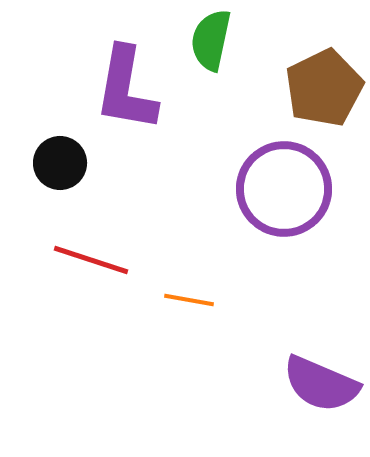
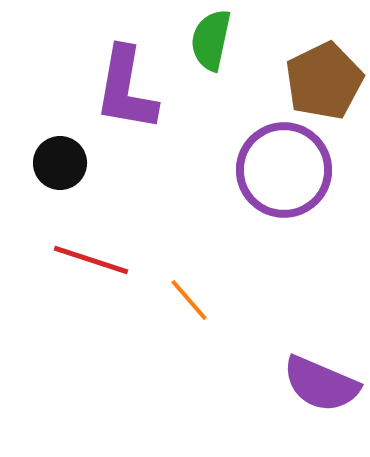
brown pentagon: moved 7 px up
purple circle: moved 19 px up
orange line: rotated 39 degrees clockwise
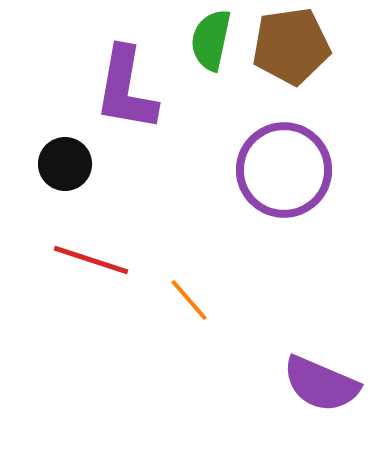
brown pentagon: moved 33 px left, 35 px up; rotated 18 degrees clockwise
black circle: moved 5 px right, 1 px down
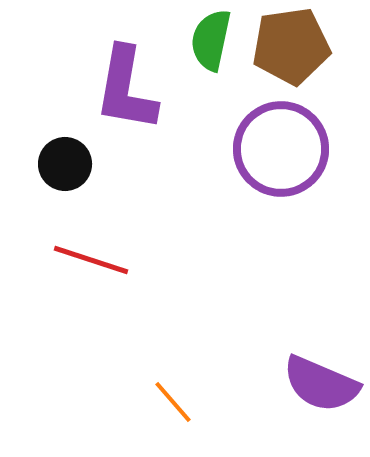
purple circle: moved 3 px left, 21 px up
orange line: moved 16 px left, 102 px down
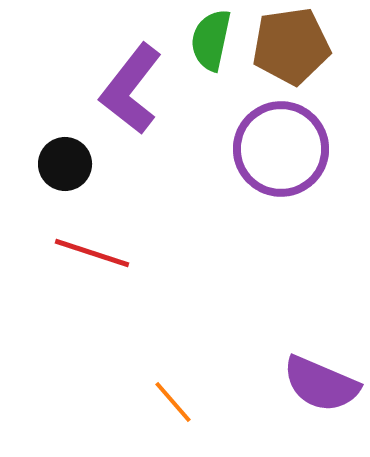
purple L-shape: moved 5 px right; rotated 28 degrees clockwise
red line: moved 1 px right, 7 px up
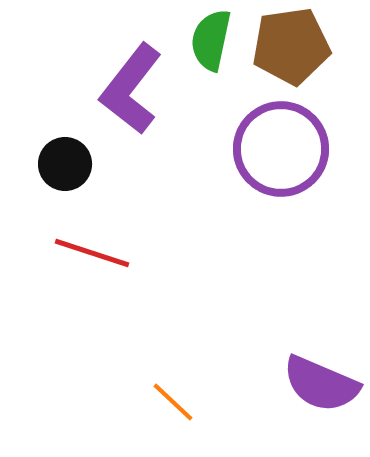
orange line: rotated 6 degrees counterclockwise
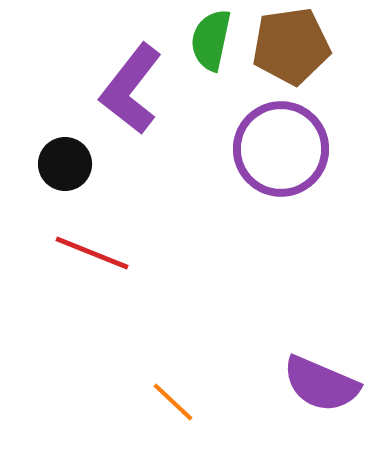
red line: rotated 4 degrees clockwise
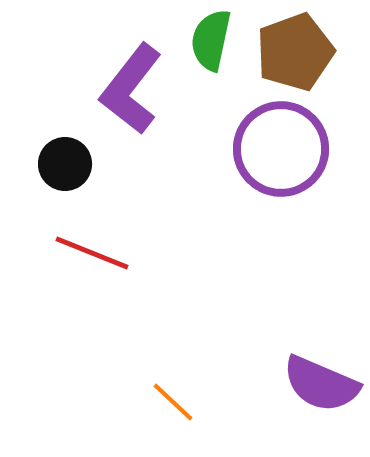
brown pentagon: moved 4 px right, 6 px down; rotated 12 degrees counterclockwise
